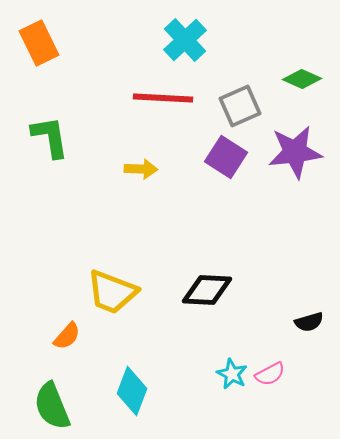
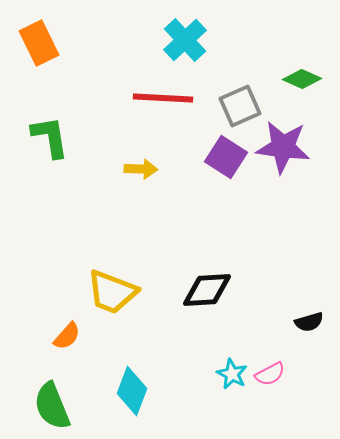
purple star: moved 12 px left, 5 px up; rotated 14 degrees clockwise
black diamond: rotated 6 degrees counterclockwise
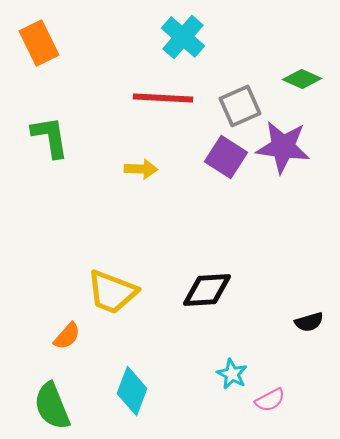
cyan cross: moved 2 px left, 3 px up; rotated 6 degrees counterclockwise
pink semicircle: moved 26 px down
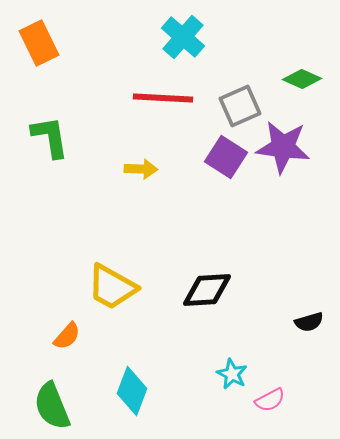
yellow trapezoid: moved 5 px up; rotated 8 degrees clockwise
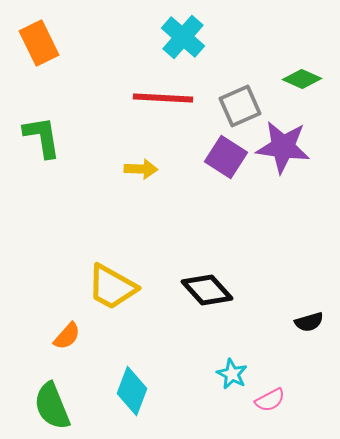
green L-shape: moved 8 px left
black diamond: rotated 51 degrees clockwise
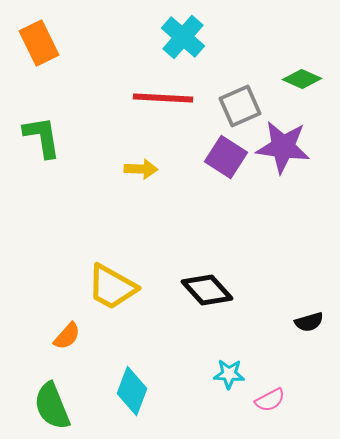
cyan star: moved 3 px left; rotated 24 degrees counterclockwise
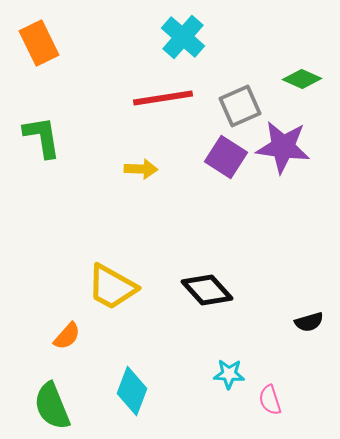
red line: rotated 12 degrees counterclockwise
pink semicircle: rotated 100 degrees clockwise
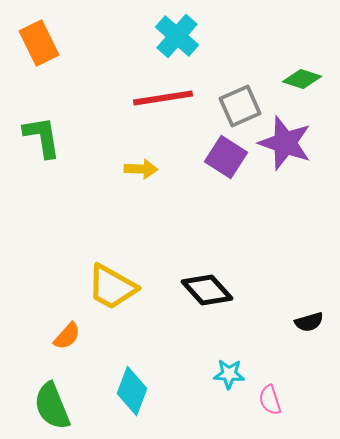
cyan cross: moved 6 px left, 1 px up
green diamond: rotated 6 degrees counterclockwise
purple star: moved 2 px right, 4 px up; rotated 12 degrees clockwise
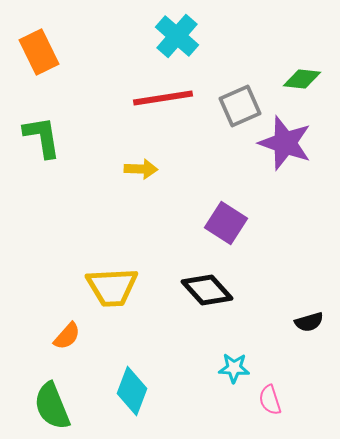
orange rectangle: moved 9 px down
green diamond: rotated 12 degrees counterclockwise
purple square: moved 66 px down
yellow trapezoid: rotated 32 degrees counterclockwise
cyan star: moved 5 px right, 6 px up
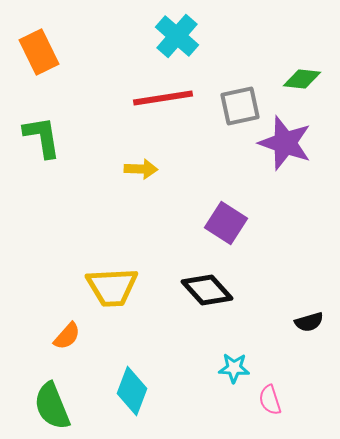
gray square: rotated 12 degrees clockwise
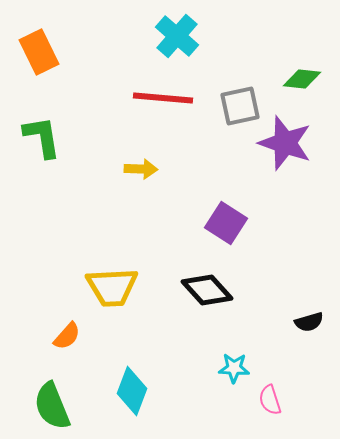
red line: rotated 14 degrees clockwise
